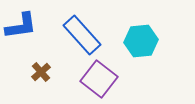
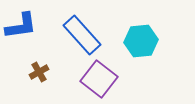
brown cross: moved 2 px left; rotated 12 degrees clockwise
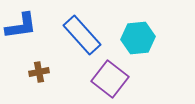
cyan hexagon: moved 3 px left, 3 px up
brown cross: rotated 18 degrees clockwise
purple square: moved 11 px right
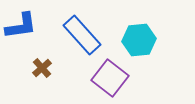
cyan hexagon: moved 1 px right, 2 px down
brown cross: moved 3 px right, 4 px up; rotated 30 degrees counterclockwise
purple square: moved 1 px up
